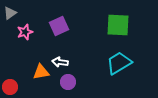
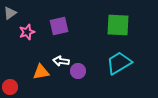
purple square: rotated 12 degrees clockwise
pink star: moved 2 px right
white arrow: moved 1 px right, 1 px up
purple circle: moved 10 px right, 11 px up
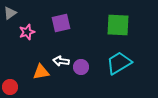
purple square: moved 2 px right, 3 px up
purple circle: moved 3 px right, 4 px up
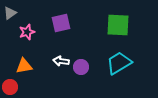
orange triangle: moved 17 px left, 6 px up
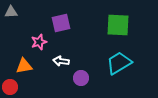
gray triangle: moved 1 px right, 1 px up; rotated 32 degrees clockwise
pink star: moved 12 px right, 10 px down
purple circle: moved 11 px down
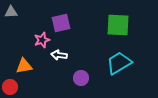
pink star: moved 3 px right, 2 px up
white arrow: moved 2 px left, 6 px up
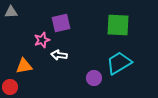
purple circle: moved 13 px right
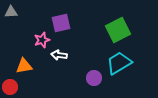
green square: moved 5 px down; rotated 30 degrees counterclockwise
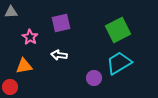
pink star: moved 12 px left, 3 px up; rotated 21 degrees counterclockwise
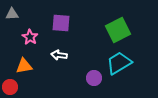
gray triangle: moved 1 px right, 2 px down
purple square: rotated 18 degrees clockwise
